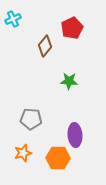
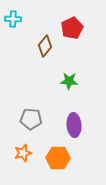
cyan cross: rotated 28 degrees clockwise
purple ellipse: moved 1 px left, 10 px up
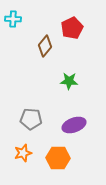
purple ellipse: rotated 75 degrees clockwise
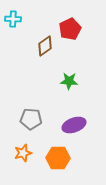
red pentagon: moved 2 px left, 1 px down
brown diamond: rotated 15 degrees clockwise
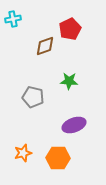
cyan cross: rotated 14 degrees counterclockwise
brown diamond: rotated 15 degrees clockwise
gray pentagon: moved 2 px right, 22 px up; rotated 10 degrees clockwise
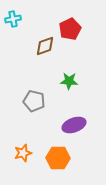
gray pentagon: moved 1 px right, 4 px down
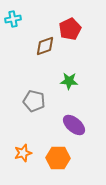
purple ellipse: rotated 60 degrees clockwise
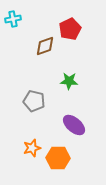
orange star: moved 9 px right, 5 px up
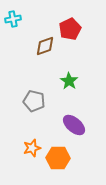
green star: rotated 30 degrees clockwise
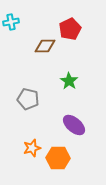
cyan cross: moved 2 px left, 3 px down
brown diamond: rotated 20 degrees clockwise
gray pentagon: moved 6 px left, 2 px up
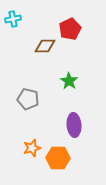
cyan cross: moved 2 px right, 3 px up
purple ellipse: rotated 45 degrees clockwise
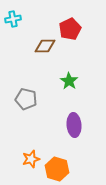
gray pentagon: moved 2 px left
orange star: moved 1 px left, 11 px down
orange hexagon: moved 1 px left, 11 px down; rotated 15 degrees clockwise
